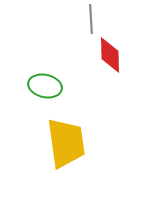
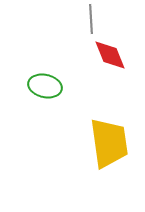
red diamond: rotated 21 degrees counterclockwise
yellow trapezoid: moved 43 px right
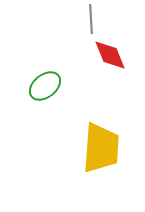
green ellipse: rotated 52 degrees counterclockwise
yellow trapezoid: moved 8 px left, 5 px down; rotated 12 degrees clockwise
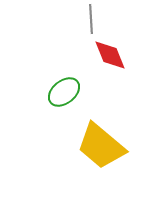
green ellipse: moved 19 px right, 6 px down
yellow trapezoid: moved 2 px up; rotated 126 degrees clockwise
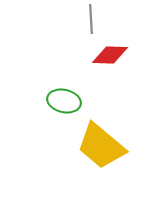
red diamond: rotated 66 degrees counterclockwise
green ellipse: moved 9 px down; rotated 52 degrees clockwise
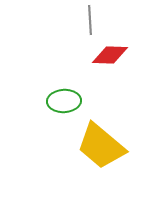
gray line: moved 1 px left, 1 px down
green ellipse: rotated 16 degrees counterclockwise
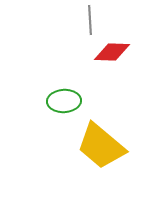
red diamond: moved 2 px right, 3 px up
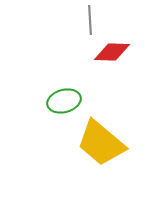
green ellipse: rotated 12 degrees counterclockwise
yellow trapezoid: moved 3 px up
